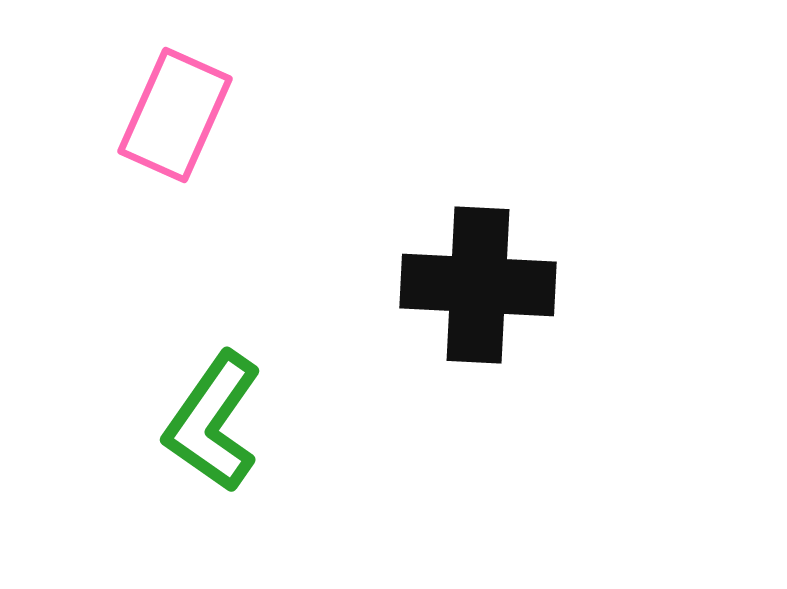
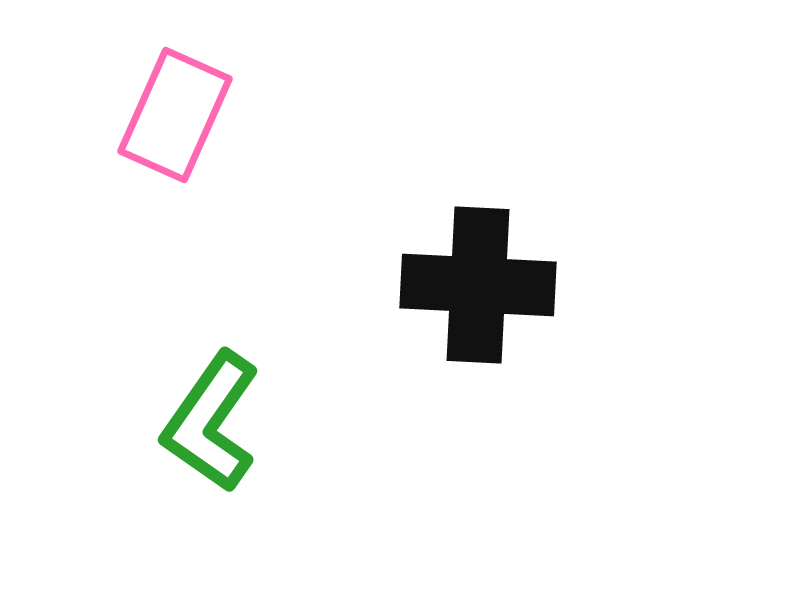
green L-shape: moved 2 px left
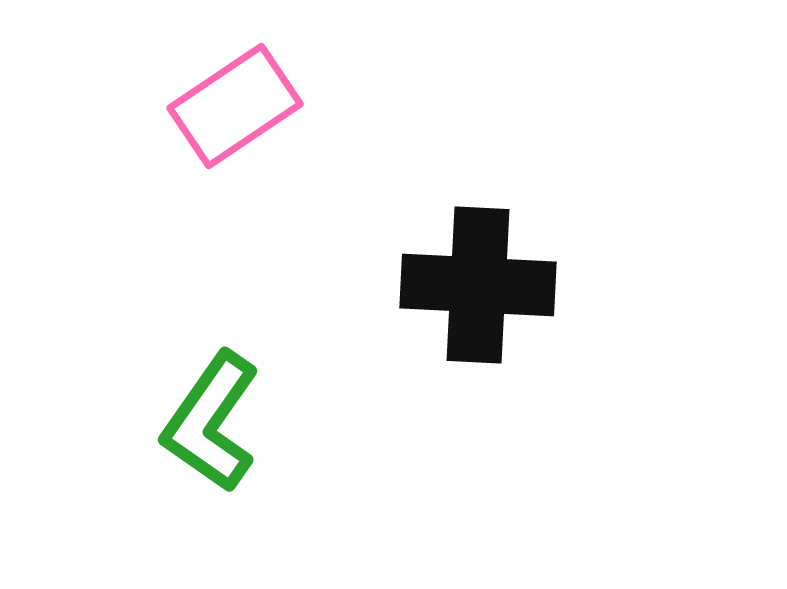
pink rectangle: moved 60 px right, 9 px up; rotated 32 degrees clockwise
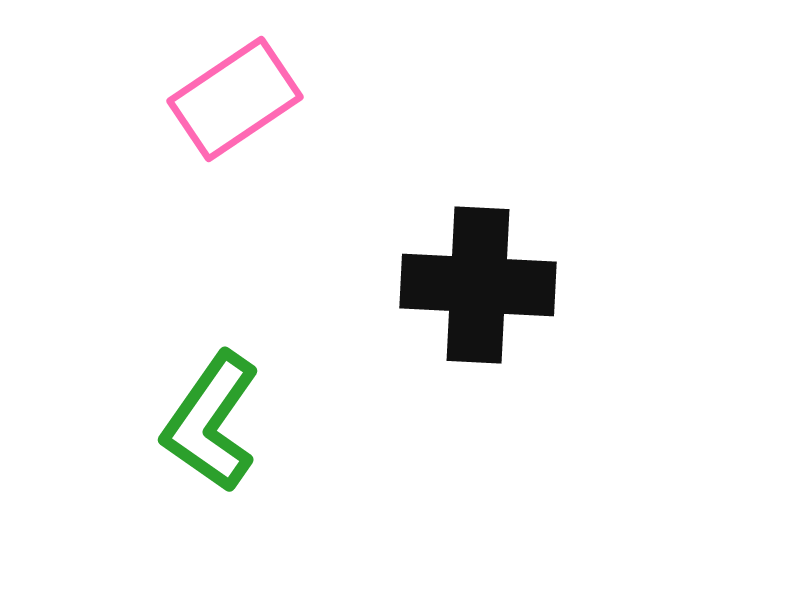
pink rectangle: moved 7 px up
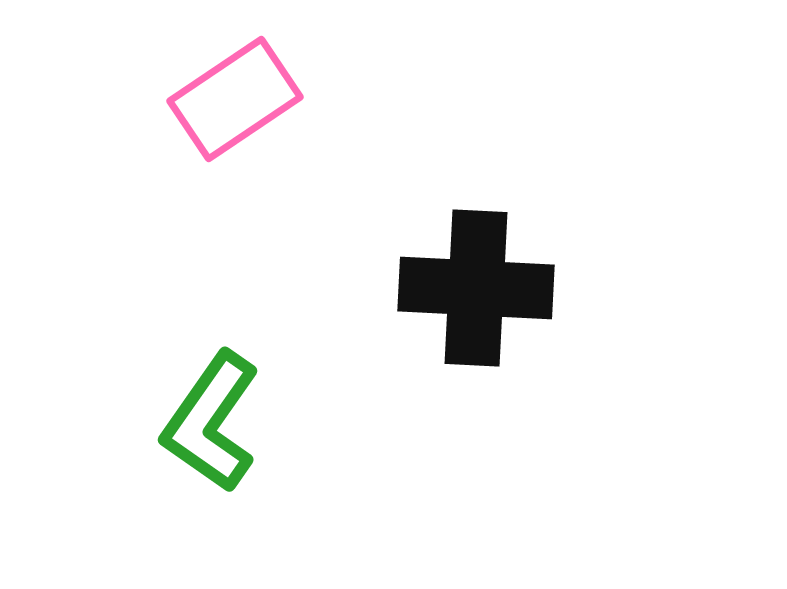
black cross: moved 2 px left, 3 px down
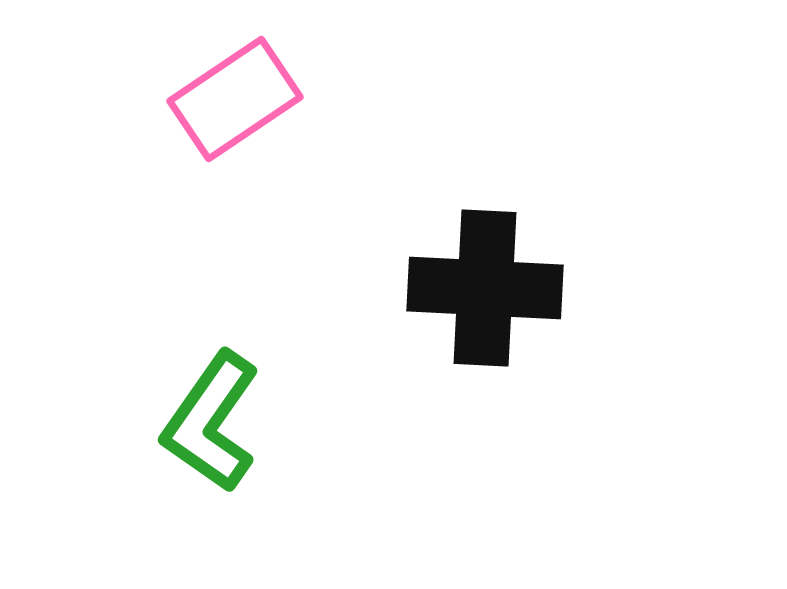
black cross: moved 9 px right
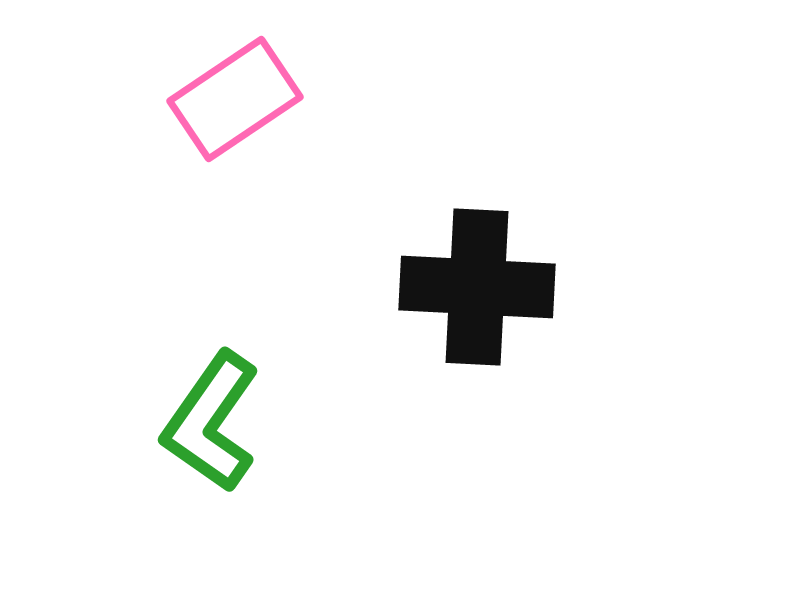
black cross: moved 8 px left, 1 px up
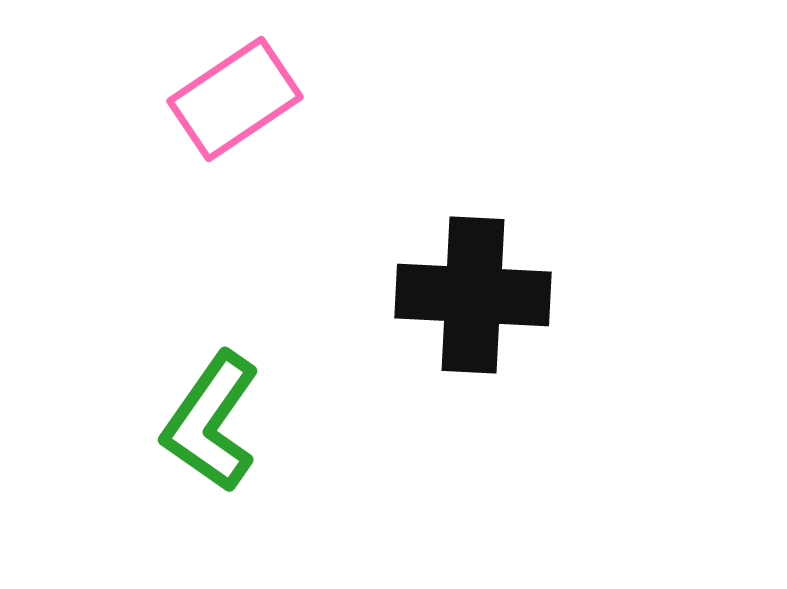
black cross: moved 4 px left, 8 px down
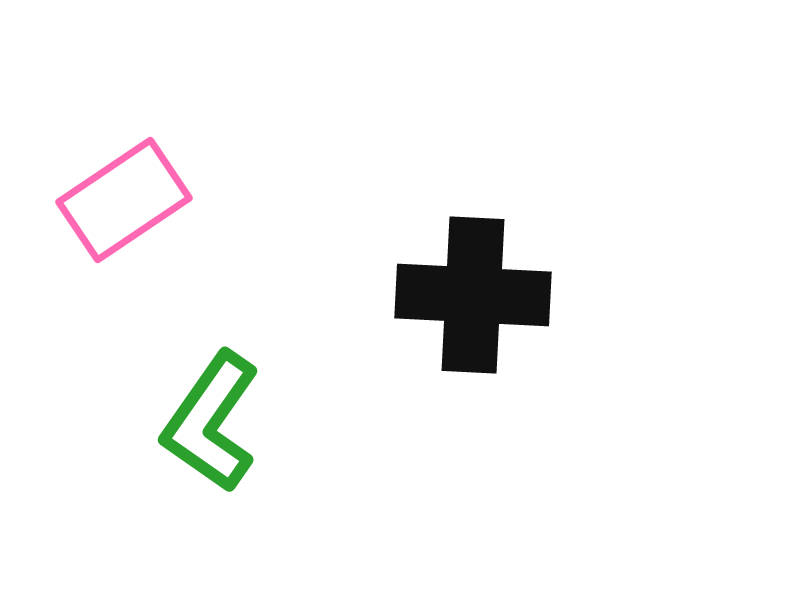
pink rectangle: moved 111 px left, 101 px down
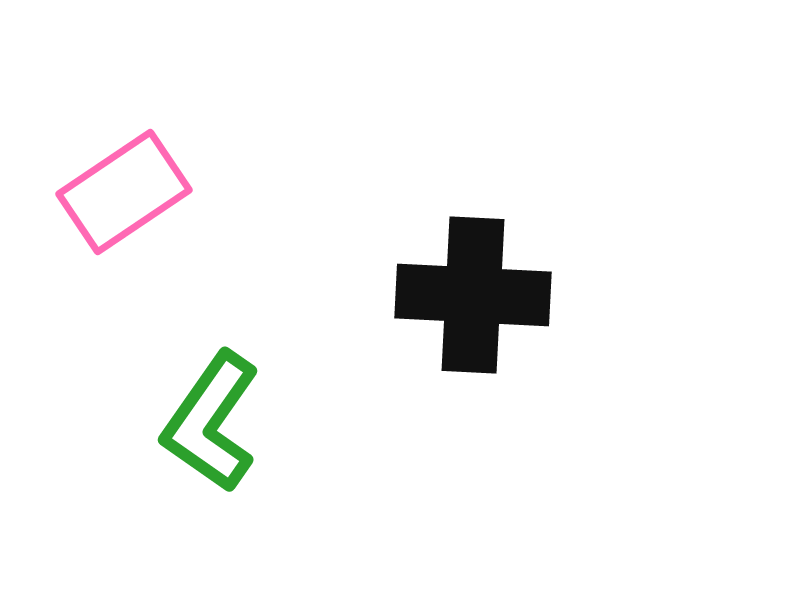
pink rectangle: moved 8 px up
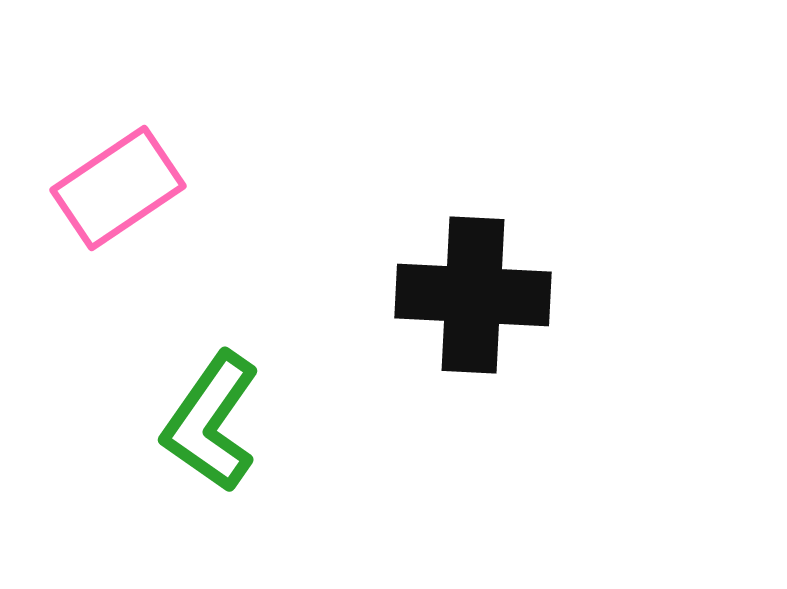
pink rectangle: moved 6 px left, 4 px up
